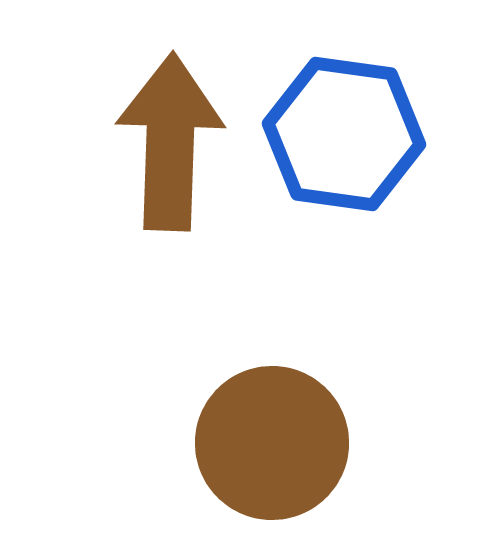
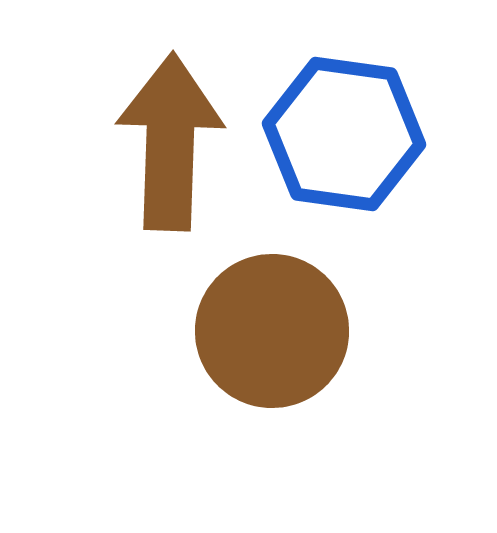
brown circle: moved 112 px up
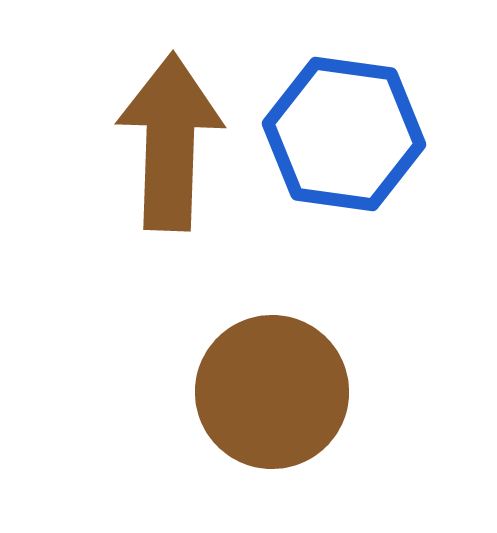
brown circle: moved 61 px down
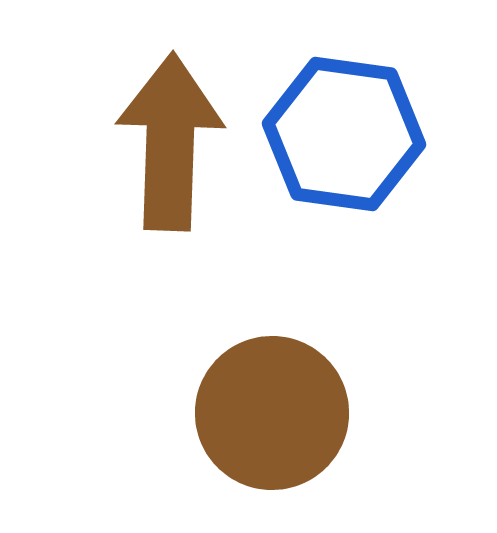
brown circle: moved 21 px down
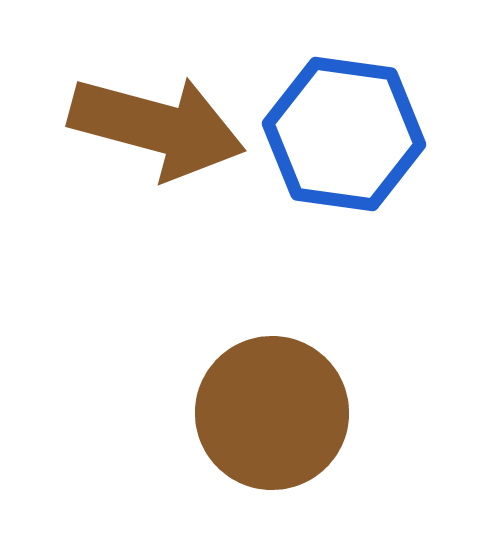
brown arrow: moved 13 px left, 15 px up; rotated 103 degrees clockwise
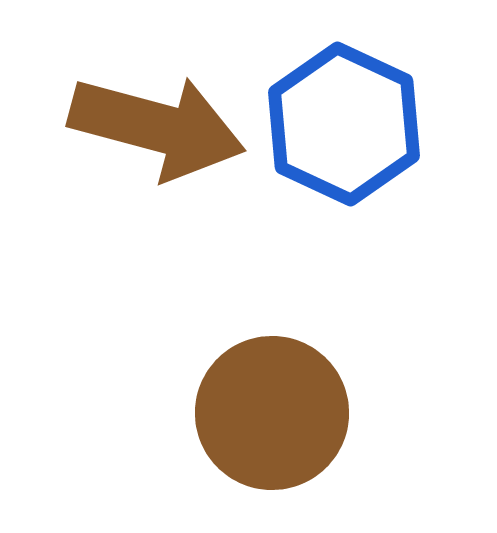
blue hexagon: moved 10 px up; rotated 17 degrees clockwise
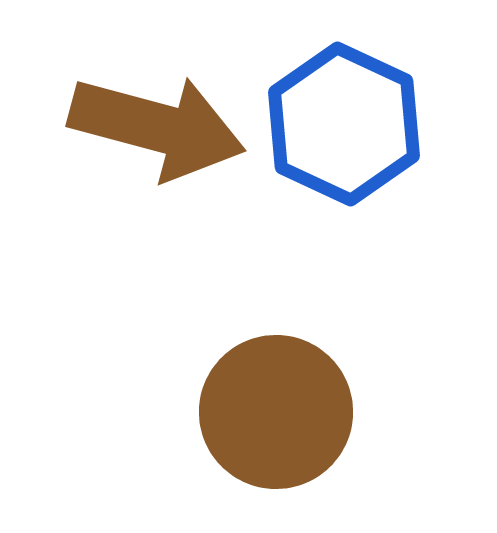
brown circle: moved 4 px right, 1 px up
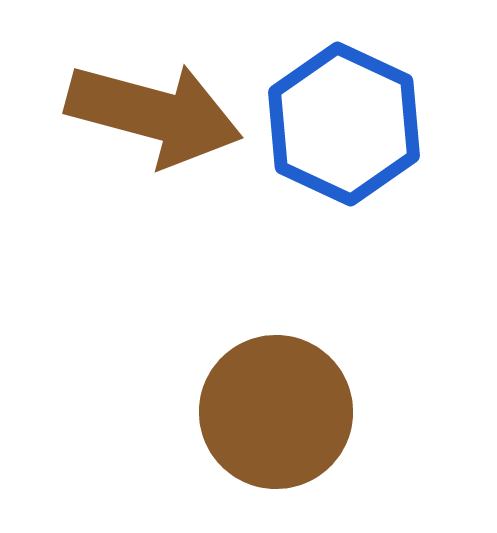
brown arrow: moved 3 px left, 13 px up
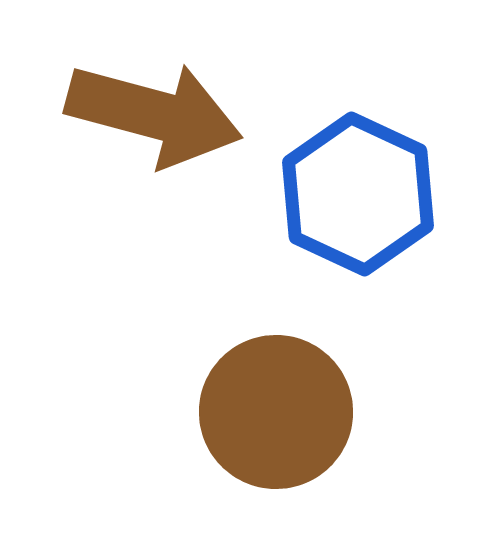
blue hexagon: moved 14 px right, 70 px down
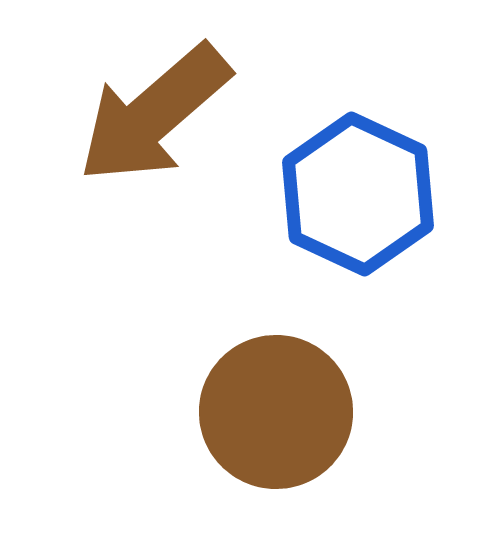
brown arrow: rotated 124 degrees clockwise
